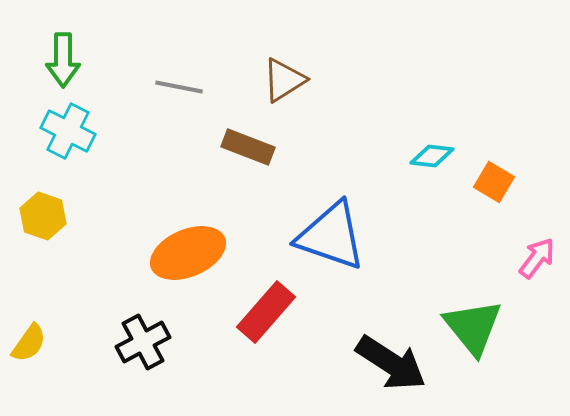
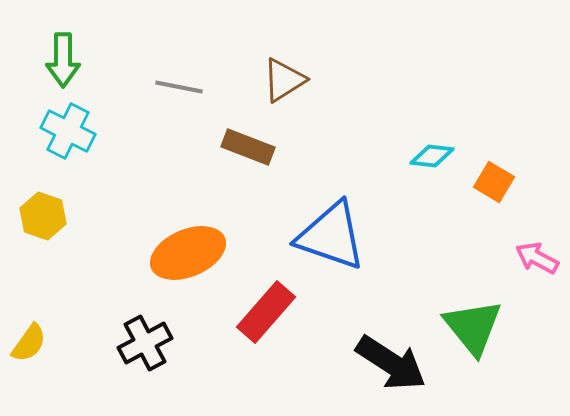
pink arrow: rotated 99 degrees counterclockwise
black cross: moved 2 px right, 1 px down
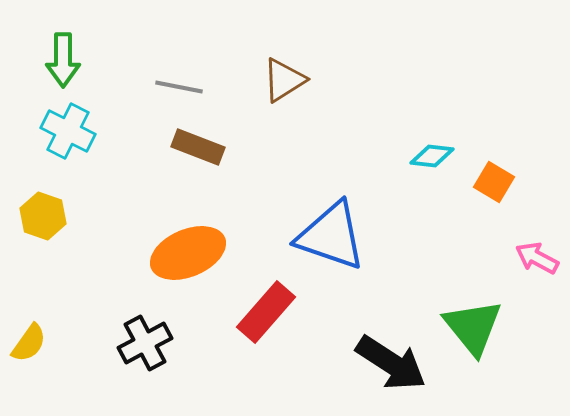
brown rectangle: moved 50 px left
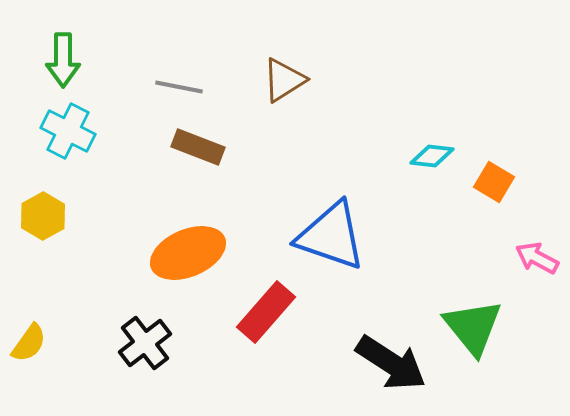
yellow hexagon: rotated 12 degrees clockwise
black cross: rotated 10 degrees counterclockwise
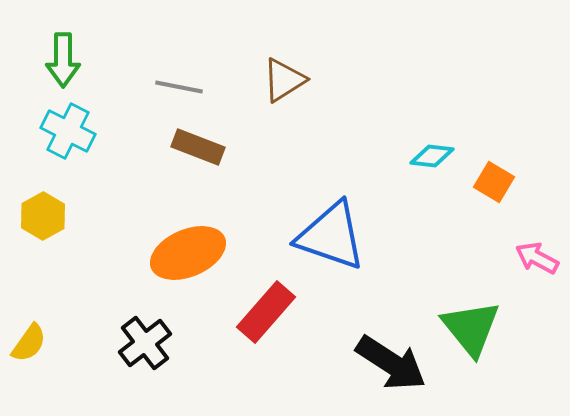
green triangle: moved 2 px left, 1 px down
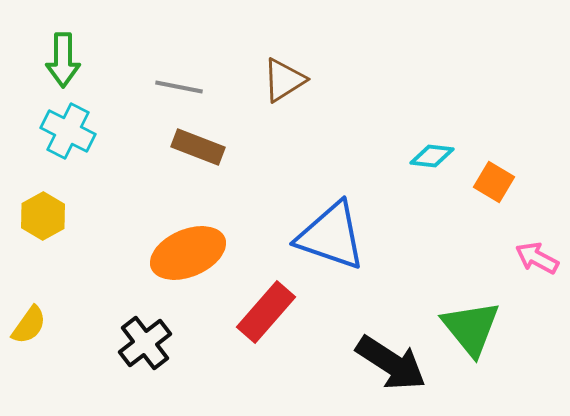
yellow semicircle: moved 18 px up
